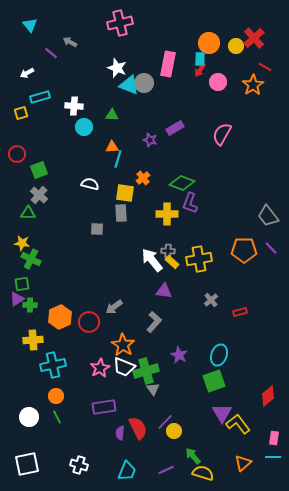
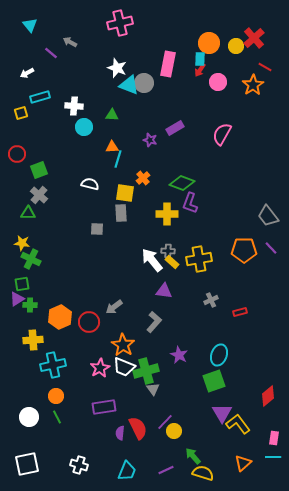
gray cross at (211, 300): rotated 16 degrees clockwise
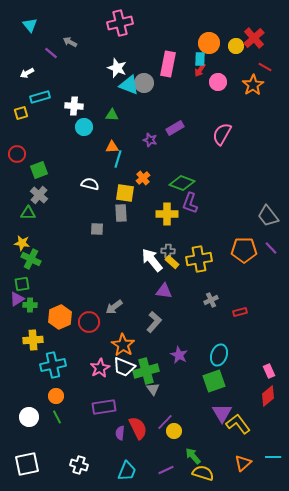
pink rectangle at (274, 438): moved 5 px left, 67 px up; rotated 32 degrees counterclockwise
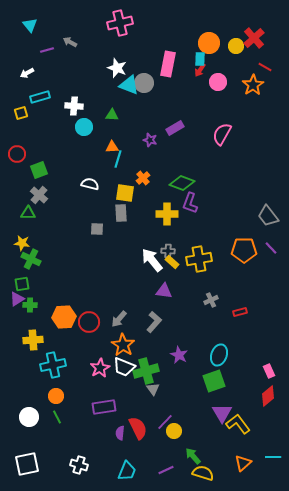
purple line at (51, 53): moved 4 px left, 3 px up; rotated 56 degrees counterclockwise
gray arrow at (114, 307): moved 5 px right, 12 px down; rotated 12 degrees counterclockwise
orange hexagon at (60, 317): moved 4 px right; rotated 20 degrees clockwise
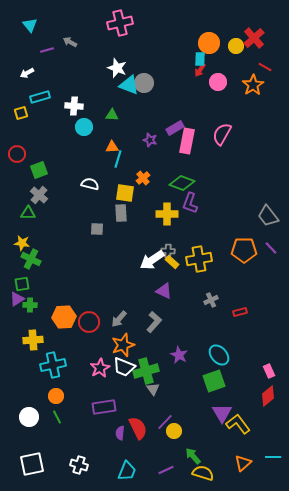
pink rectangle at (168, 64): moved 19 px right, 77 px down
white arrow at (152, 260): rotated 85 degrees counterclockwise
purple triangle at (164, 291): rotated 18 degrees clockwise
orange star at (123, 345): rotated 20 degrees clockwise
cyan ellipse at (219, 355): rotated 60 degrees counterclockwise
white square at (27, 464): moved 5 px right
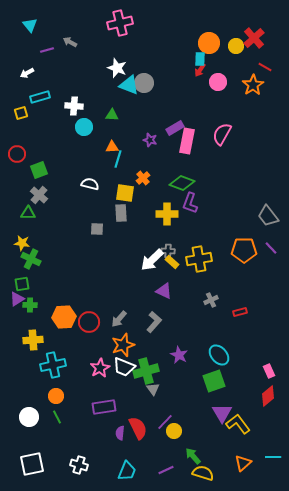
white arrow at (152, 260): rotated 10 degrees counterclockwise
